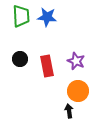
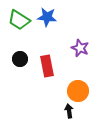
green trapezoid: moved 2 px left, 4 px down; rotated 125 degrees clockwise
purple star: moved 4 px right, 13 px up
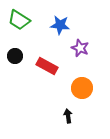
blue star: moved 13 px right, 8 px down
black circle: moved 5 px left, 3 px up
red rectangle: rotated 50 degrees counterclockwise
orange circle: moved 4 px right, 3 px up
black arrow: moved 1 px left, 5 px down
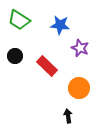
red rectangle: rotated 15 degrees clockwise
orange circle: moved 3 px left
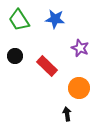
green trapezoid: rotated 25 degrees clockwise
blue star: moved 5 px left, 6 px up
black arrow: moved 1 px left, 2 px up
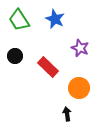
blue star: rotated 18 degrees clockwise
red rectangle: moved 1 px right, 1 px down
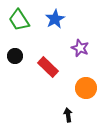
blue star: rotated 18 degrees clockwise
orange circle: moved 7 px right
black arrow: moved 1 px right, 1 px down
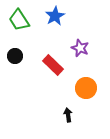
blue star: moved 3 px up
red rectangle: moved 5 px right, 2 px up
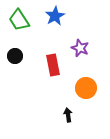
red rectangle: rotated 35 degrees clockwise
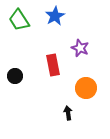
black circle: moved 20 px down
black arrow: moved 2 px up
